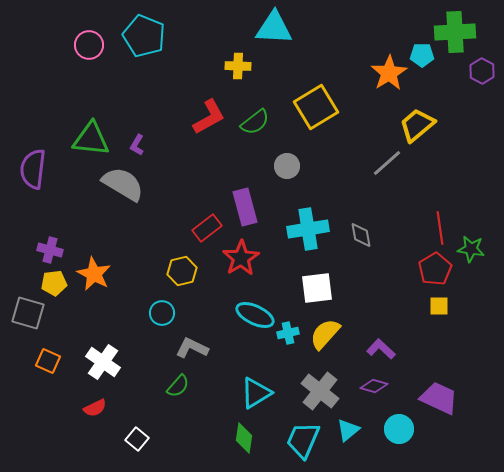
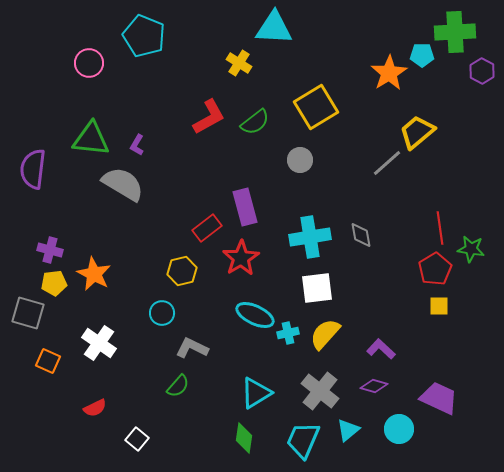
pink circle at (89, 45): moved 18 px down
yellow cross at (238, 66): moved 1 px right, 3 px up; rotated 30 degrees clockwise
yellow trapezoid at (417, 125): moved 7 px down
gray circle at (287, 166): moved 13 px right, 6 px up
cyan cross at (308, 229): moved 2 px right, 8 px down
white cross at (103, 362): moved 4 px left, 19 px up
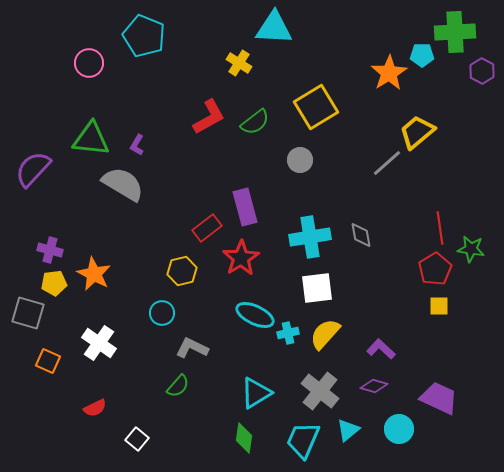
purple semicircle at (33, 169): rotated 36 degrees clockwise
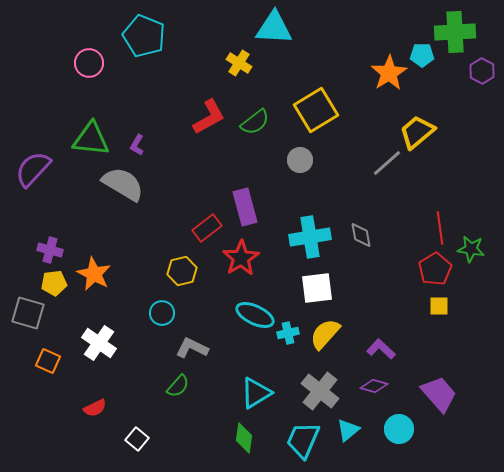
yellow square at (316, 107): moved 3 px down
purple trapezoid at (439, 398): moved 4 px up; rotated 24 degrees clockwise
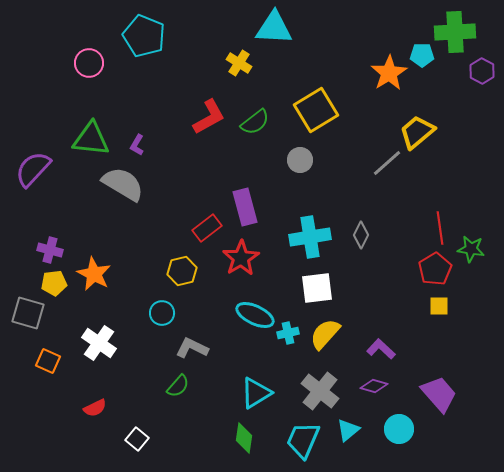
gray diamond at (361, 235): rotated 36 degrees clockwise
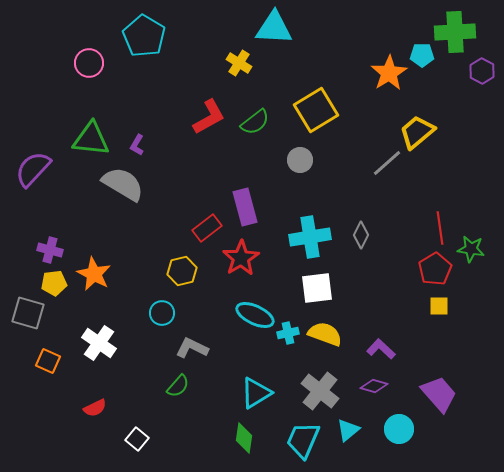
cyan pentagon at (144, 36): rotated 9 degrees clockwise
yellow semicircle at (325, 334): rotated 68 degrees clockwise
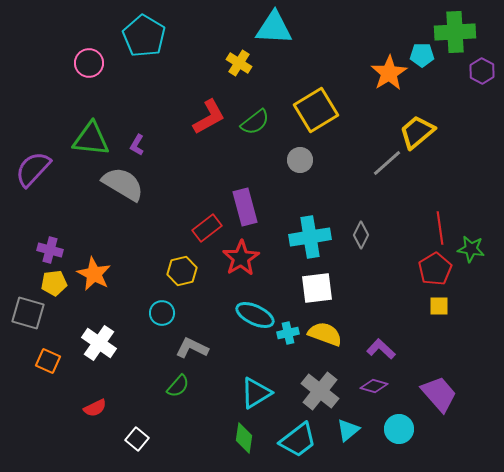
cyan trapezoid at (303, 440): moved 5 px left; rotated 150 degrees counterclockwise
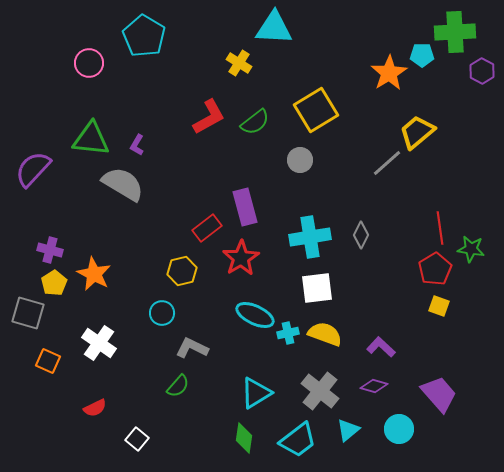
yellow pentagon at (54, 283): rotated 25 degrees counterclockwise
yellow square at (439, 306): rotated 20 degrees clockwise
purple L-shape at (381, 349): moved 2 px up
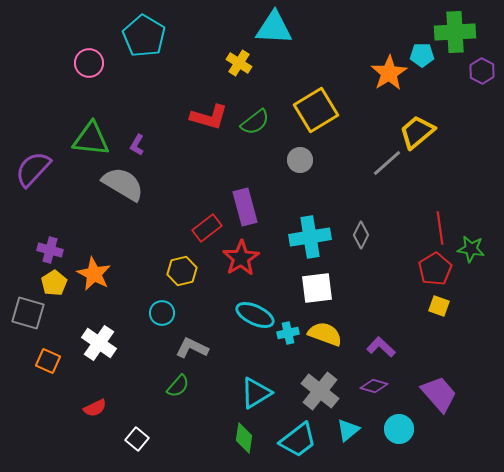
red L-shape at (209, 117): rotated 45 degrees clockwise
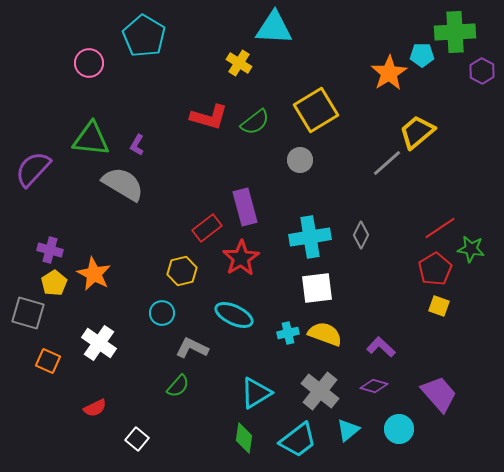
red line at (440, 228): rotated 64 degrees clockwise
cyan ellipse at (255, 315): moved 21 px left
